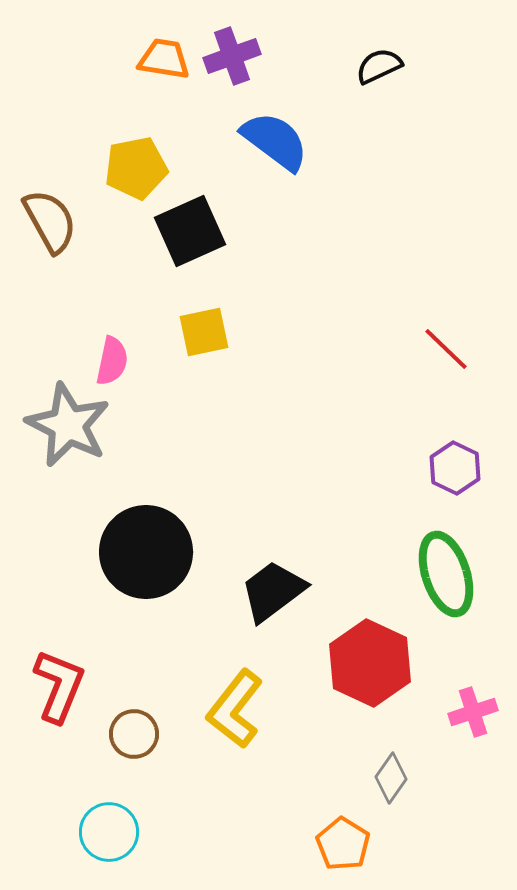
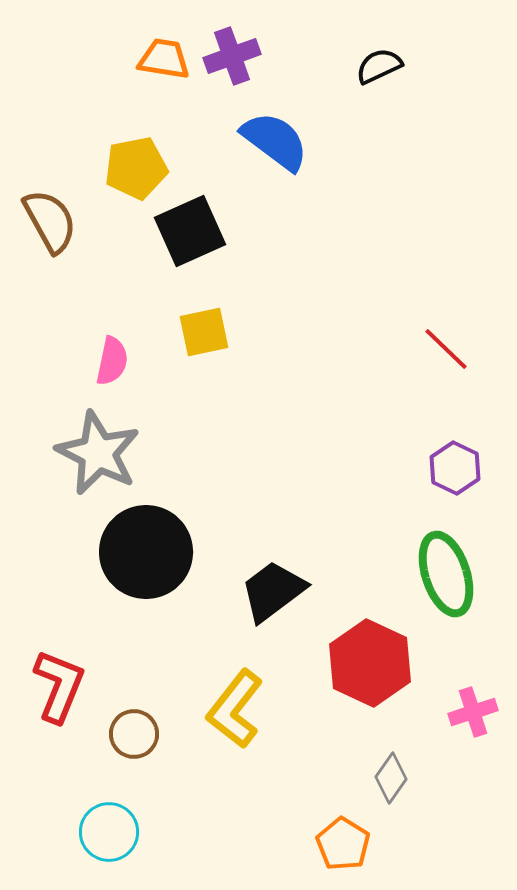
gray star: moved 30 px right, 28 px down
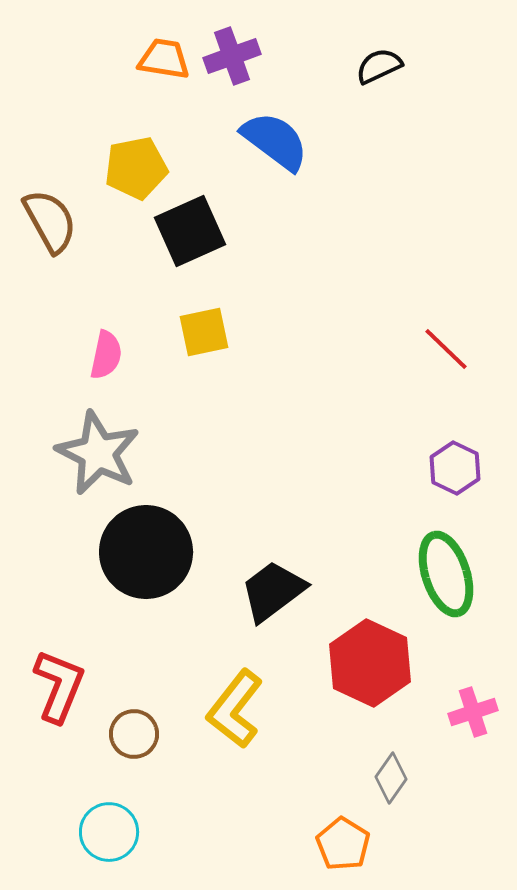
pink semicircle: moved 6 px left, 6 px up
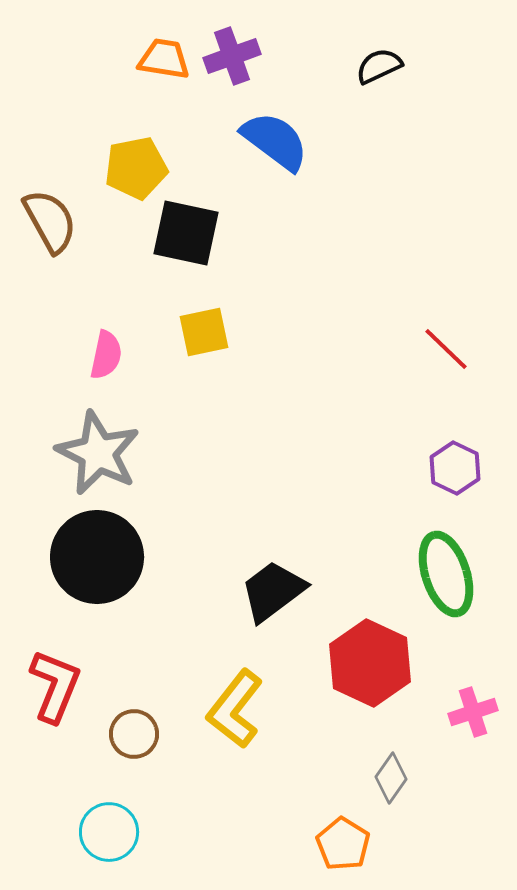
black square: moved 4 px left, 2 px down; rotated 36 degrees clockwise
black circle: moved 49 px left, 5 px down
red L-shape: moved 4 px left
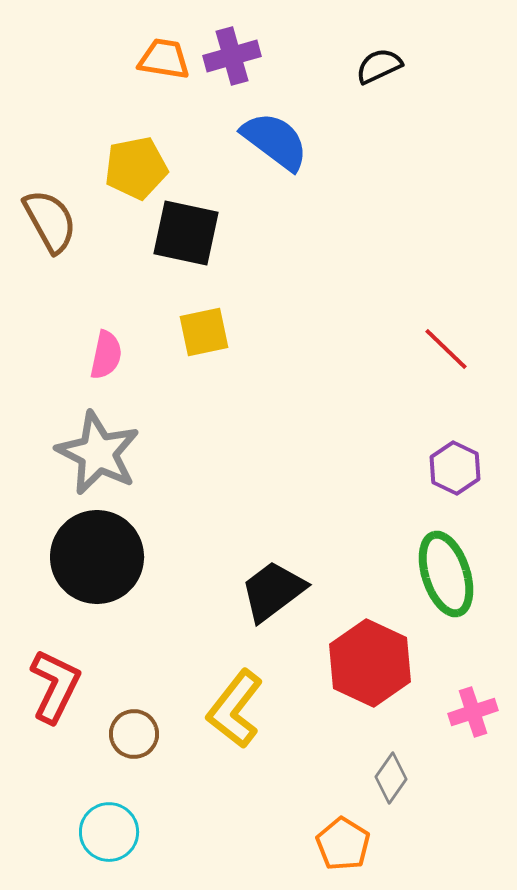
purple cross: rotated 4 degrees clockwise
red L-shape: rotated 4 degrees clockwise
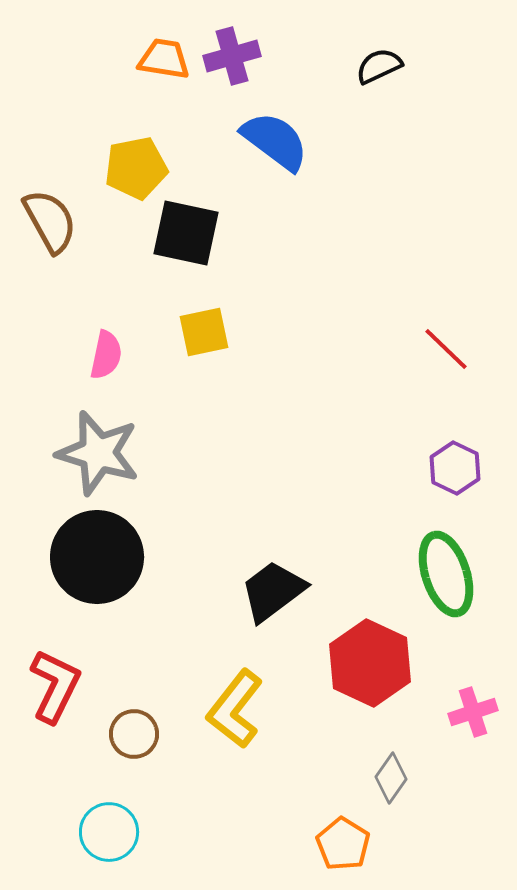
gray star: rotated 10 degrees counterclockwise
